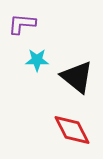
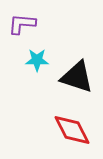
black triangle: rotated 21 degrees counterclockwise
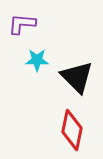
black triangle: rotated 27 degrees clockwise
red diamond: rotated 39 degrees clockwise
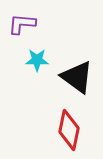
black triangle: rotated 9 degrees counterclockwise
red diamond: moved 3 px left
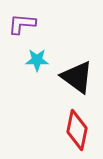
red diamond: moved 8 px right
